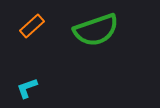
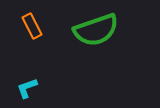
orange rectangle: rotated 75 degrees counterclockwise
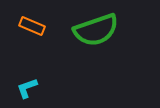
orange rectangle: rotated 40 degrees counterclockwise
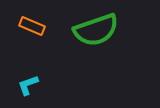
cyan L-shape: moved 1 px right, 3 px up
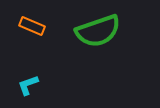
green semicircle: moved 2 px right, 1 px down
